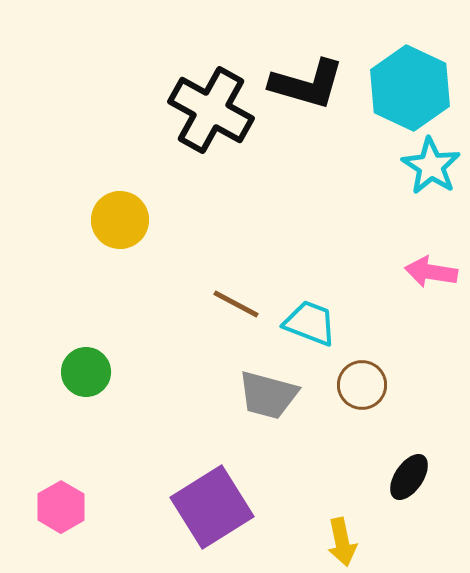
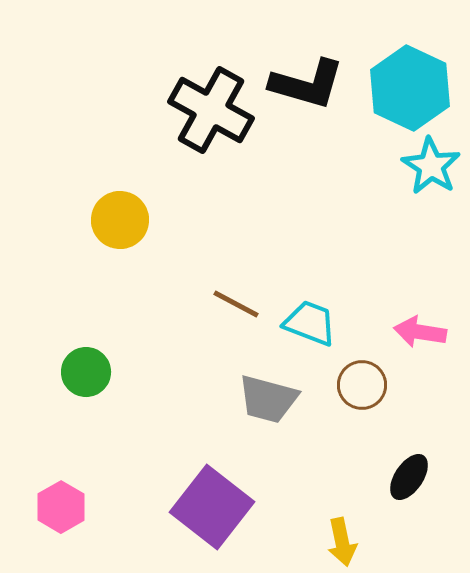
pink arrow: moved 11 px left, 60 px down
gray trapezoid: moved 4 px down
purple square: rotated 20 degrees counterclockwise
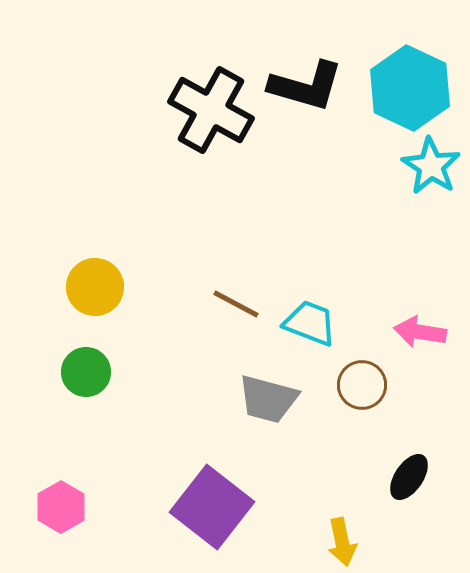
black L-shape: moved 1 px left, 2 px down
yellow circle: moved 25 px left, 67 px down
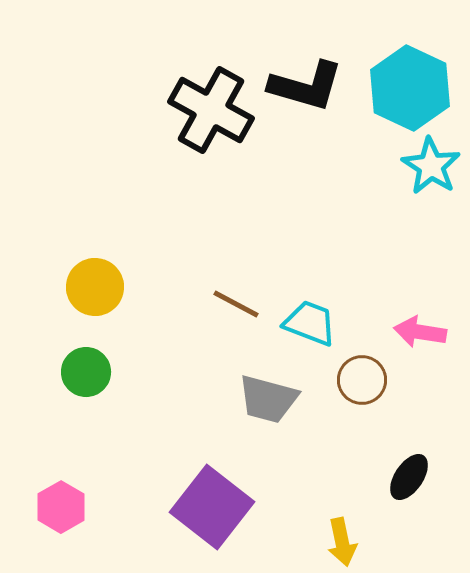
brown circle: moved 5 px up
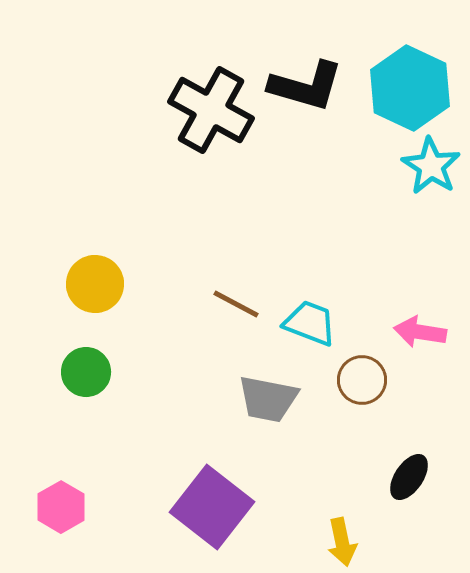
yellow circle: moved 3 px up
gray trapezoid: rotated 4 degrees counterclockwise
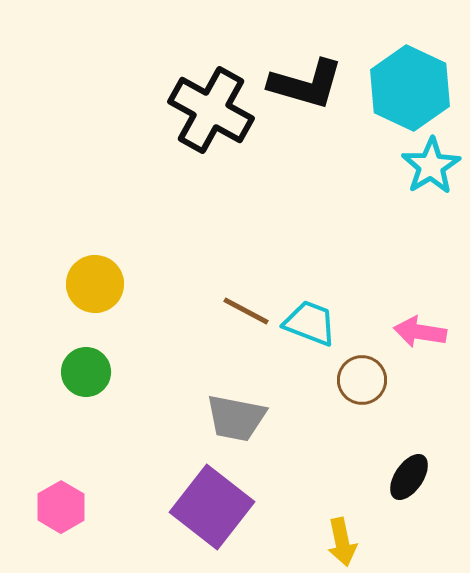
black L-shape: moved 2 px up
cyan star: rotated 8 degrees clockwise
brown line: moved 10 px right, 7 px down
gray trapezoid: moved 32 px left, 19 px down
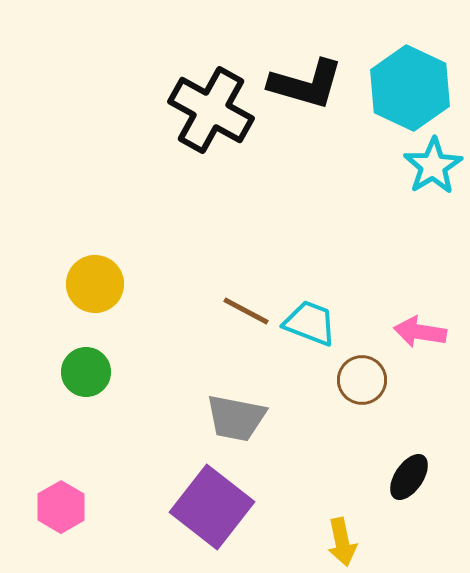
cyan star: moved 2 px right
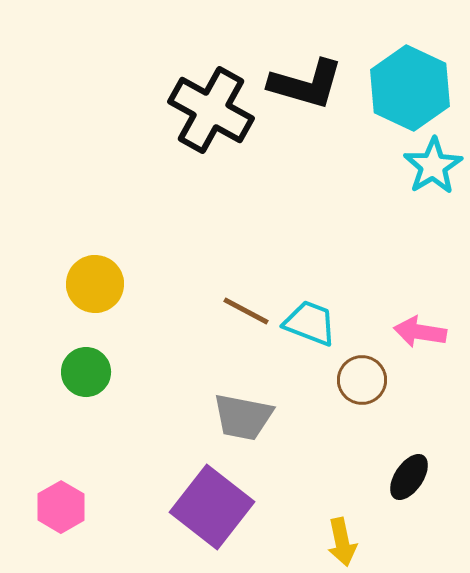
gray trapezoid: moved 7 px right, 1 px up
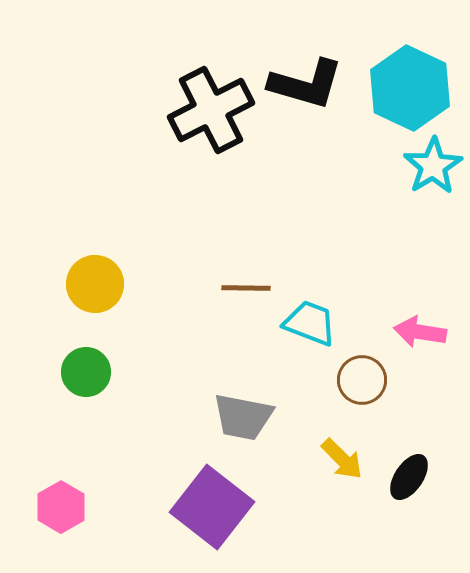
black cross: rotated 34 degrees clockwise
brown line: moved 23 px up; rotated 27 degrees counterclockwise
yellow arrow: moved 83 px up; rotated 33 degrees counterclockwise
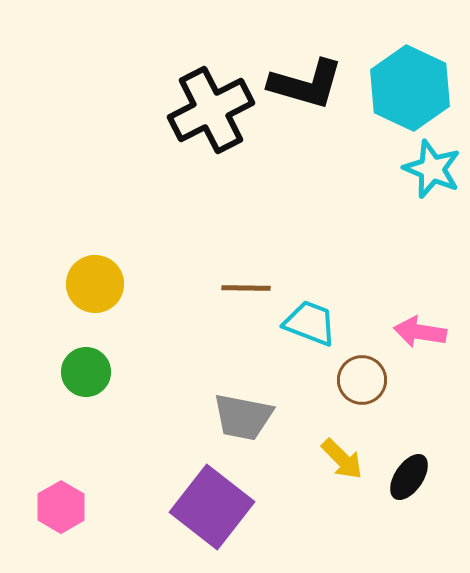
cyan star: moved 1 px left, 3 px down; rotated 18 degrees counterclockwise
